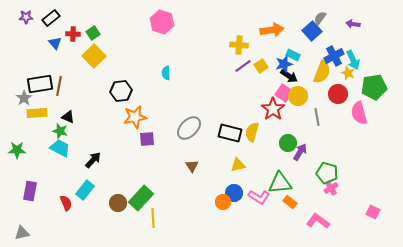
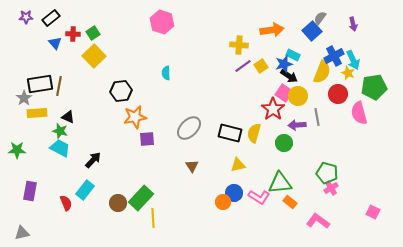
purple arrow at (353, 24): rotated 112 degrees counterclockwise
yellow semicircle at (252, 132): moved 2 px right, 1 px down
green circle at (288, 143): moved 4 px left
purple arrow at (300, 152): moved 3 px left, 27 px up; rotated 126 degrees counterclockwise
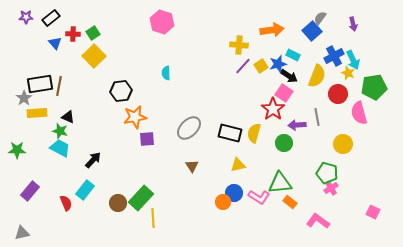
blue star at (284, 64): moved 6 px left
purple line at (243, 66): rotated 12 degrees counterclockwise
yellow semicircle at (322, 72): moved 5 px left, 4 px down
yellow circle at (298, 96): moved 45 px right, 48 px down
purple rectangle at (30, 191): rotated 30 degrees clockwise
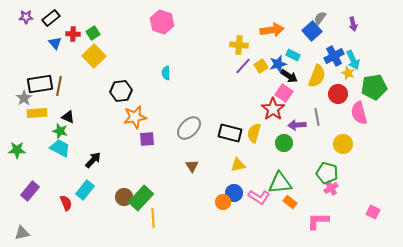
brown circle at (118, 203): moved 6 px right, 6 px up
pink L-shape at (318, 221): rotated 35 degrees counterclockwise
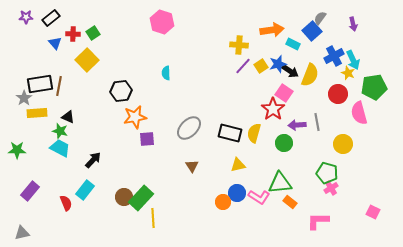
cyan rectangle at (293, 55): moved 11 px up
yellow square at (94, 56): moved 7 px left, 4 px down
black arrow at (289, 76): moved 1 px right, 5 px up
yellow semicircle at (317, 76): moved 7 px left, 1 px up
gray line at (317, 117): moved 5 px down
blue circle at (234, 193): moved 3 px right
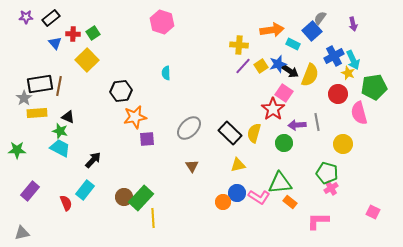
black rectangle at (230, 133): rotated 30 degrees clockwise
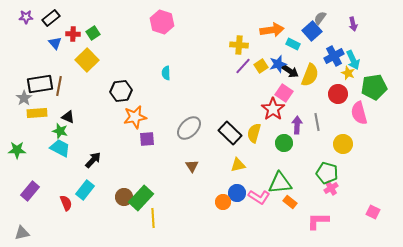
purple arrow at (297, 125): rotated 96 degrees clockwise
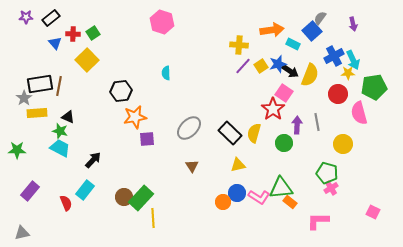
yellow star at (348, 73): rotated 24 degrees counterclockwise
green triangle at (280, 183): moved 1 px right, 5 px down
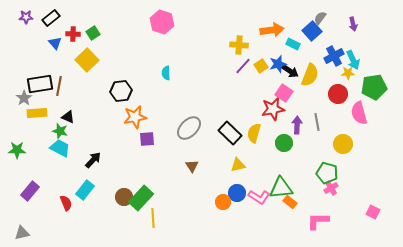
red star at (273, 109): rotated 25 degrees clockwise
